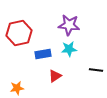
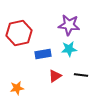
black line: moved 15 px left, 5 px down
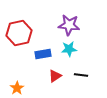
orange star: rotated 24 degrees counterclockwise
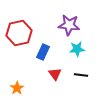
cyan star: moved 8 px right
blue rectangle: moved 2 px up; rotated 56 degrees counterclockwise
red triangle: moved 2 px up; rotated 32 degrees counterclockwise
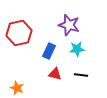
purple star: rotated 10 degrees clockwise
blue rectangle: moved 6 px right, 1 px up
red triangle: rotated 40 degrees counterclockwise
orange star: rotated 16 degrees counterclockwise
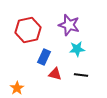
red hexagon: moved 9 px right, 3 px up
blue rectangle: moved 5 px left, 6 px down
orange star: rotated 16 degrees clockwise
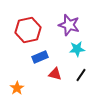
blue rectangle: moved 4 px left; rotated 42 degrees clockwise
black line: rotated 64 degrees counterclockwise
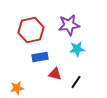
purple star: rotated 25 degrees counterclockwise
red hexagon: moved 3 px right
blue rectangle: rotated 14 degrees clockwise
black line: moved 5 px left, 7 px down
orange star: rotated 24 degrees clockwise
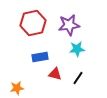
red hexagon: moved 2 px right, 7 px up
black line: moved 2 px right, 4 px up
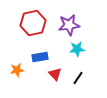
red triangle: rotated 32 degrees clockwise
orange star: moved 18 px up
